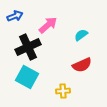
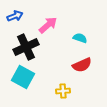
cyan semicircle: moved 1 px left, 3 px down; rotated 56 degrees clockwise
black cross: moved 2 px left
cyan square: moved 4 px left
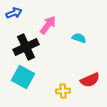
blue arrow: moved 1 px left, 3 px up
pink arrow: rotated 12 degrees counterclockwise
cyan semicircle: moved 1 px left
red semicircle: moved 8 px right, 15 px down
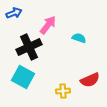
black cross: moved 3 px right
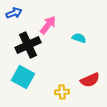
black cross: moved 1 px left, 2 px up
yellow cross: moved 1 px left, 1 px down
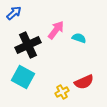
blue arrow: rotated 21 degrees counterclockwise
pink arrow: moved 8 px right, 5 px down
red semicircle: moved 6 px left, 2 px down
yellow cross: rotated 24 degrees counterclockwise
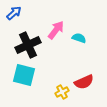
cyan square: moved 1 px right, 2 px up; rotated 15 degrees counterclockwise
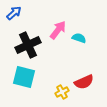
pink arrow: moved 2 px right
cyan square: moved 2 px down
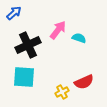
cyan square: rotated 10 degrees counterclockwise
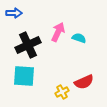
blue arrow: rotated 42 degrees clockwise
pink arrow: moved 2 px down; rotated 12 degrees counterclockwise
cyan square: moved 1 px up
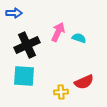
black cross: moved 1 px left
yellow cross: moved 1 px left; rotated 24 degrees clockwise
